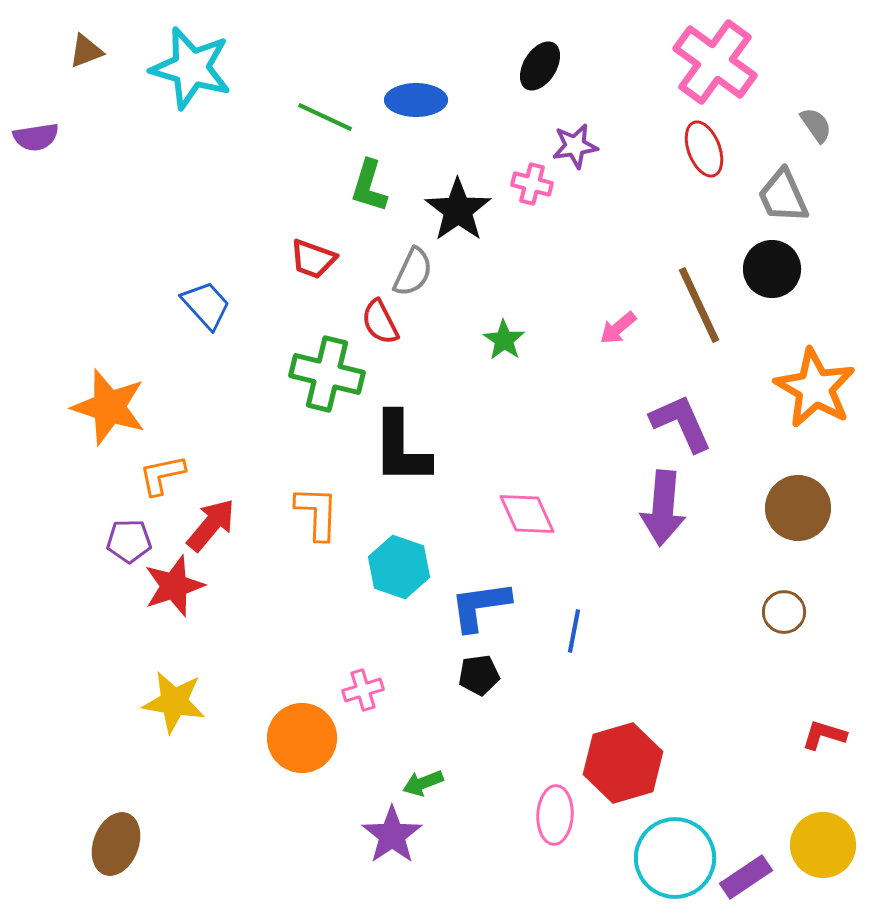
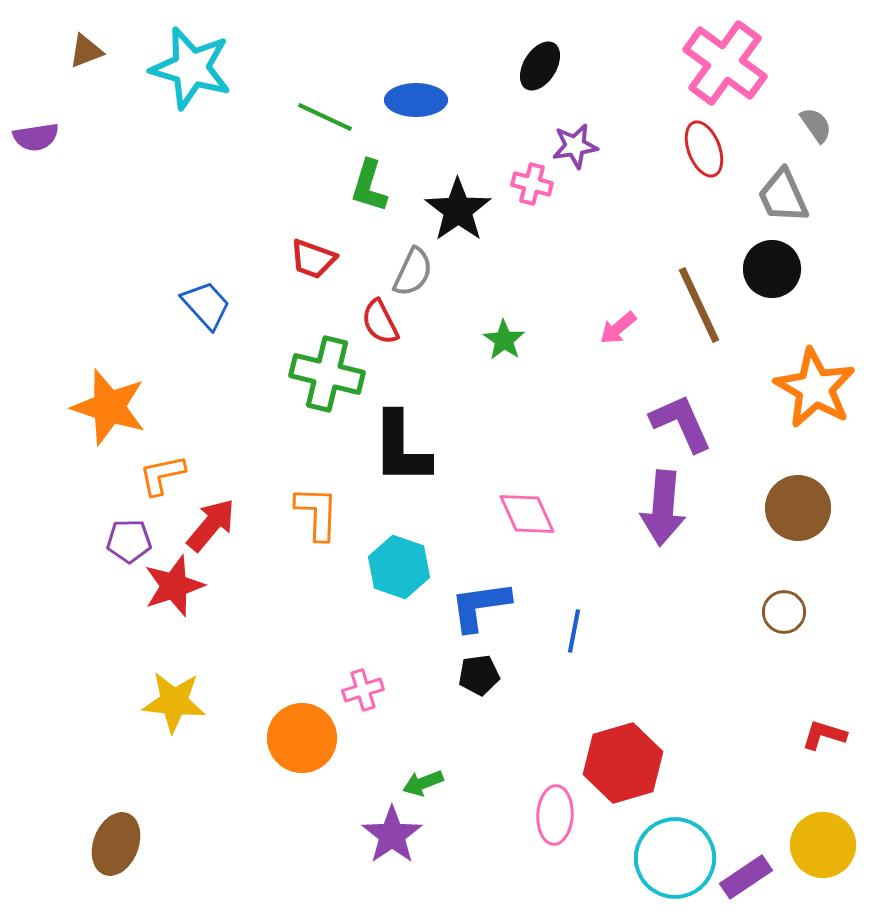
pink cross at (715, 62): moved 10 px right, 1 px down
yellow star at (174, 702): rotated 4 degrees counterclockwise
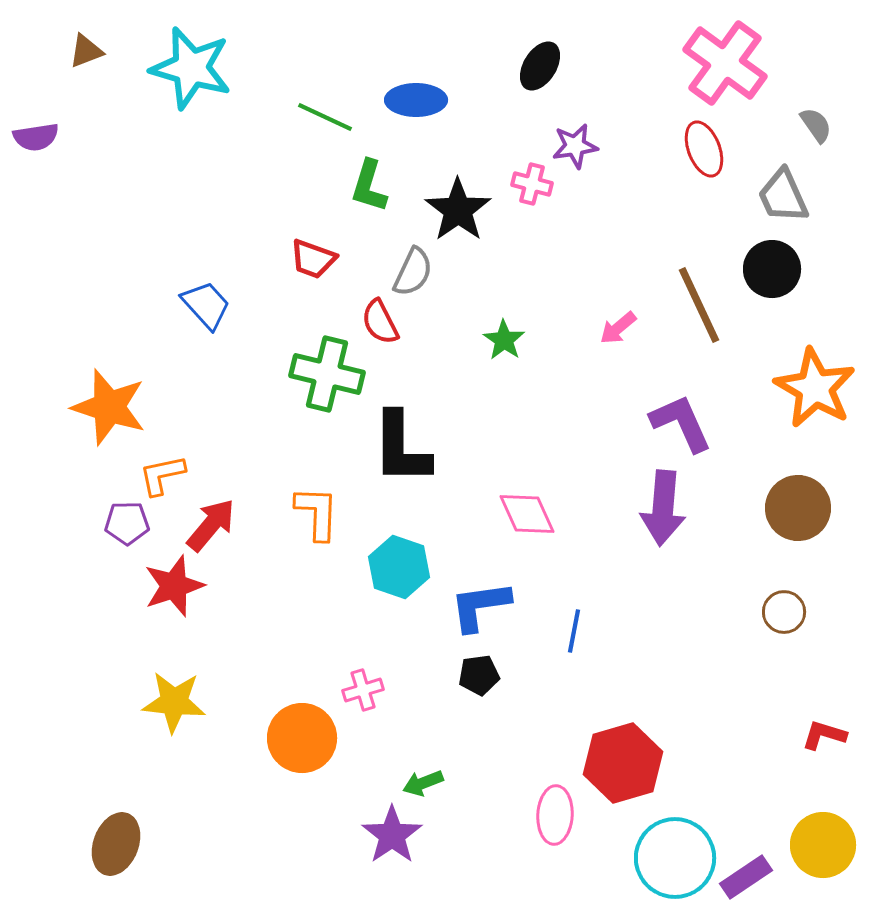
purple pentagon at (129, 541): moved 2 px left, 18 px up
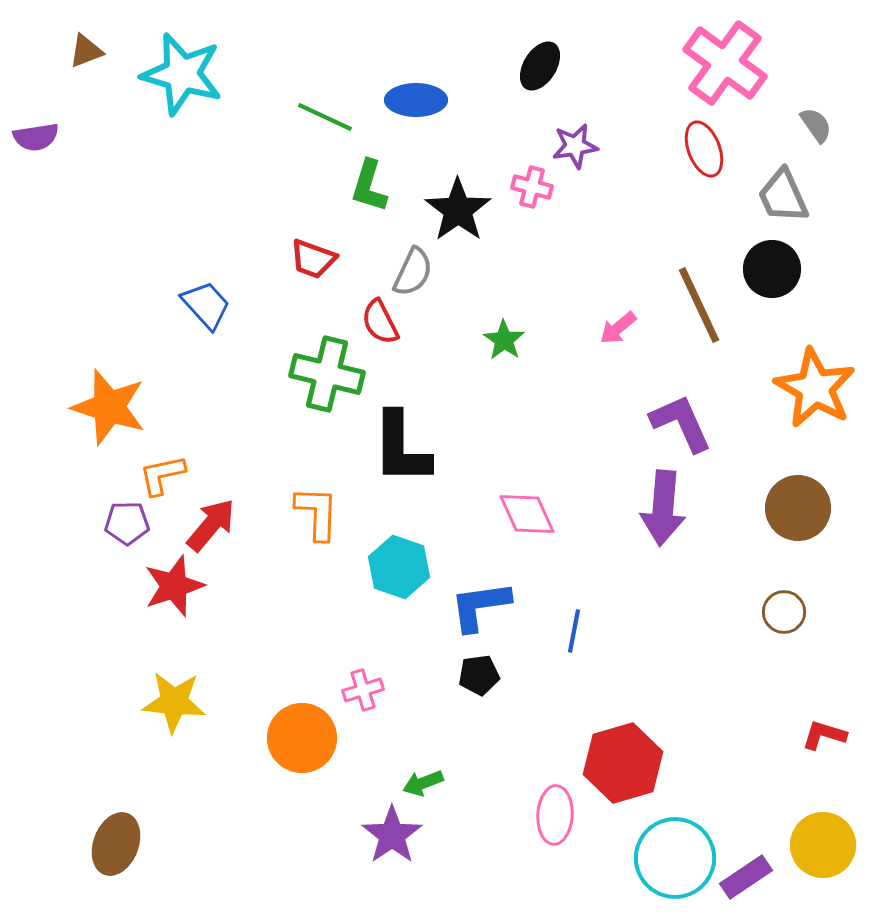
cyan star at (191, 68): moved 9 px left, 6 px down
pink cross at (532, 184): moved 3 px down
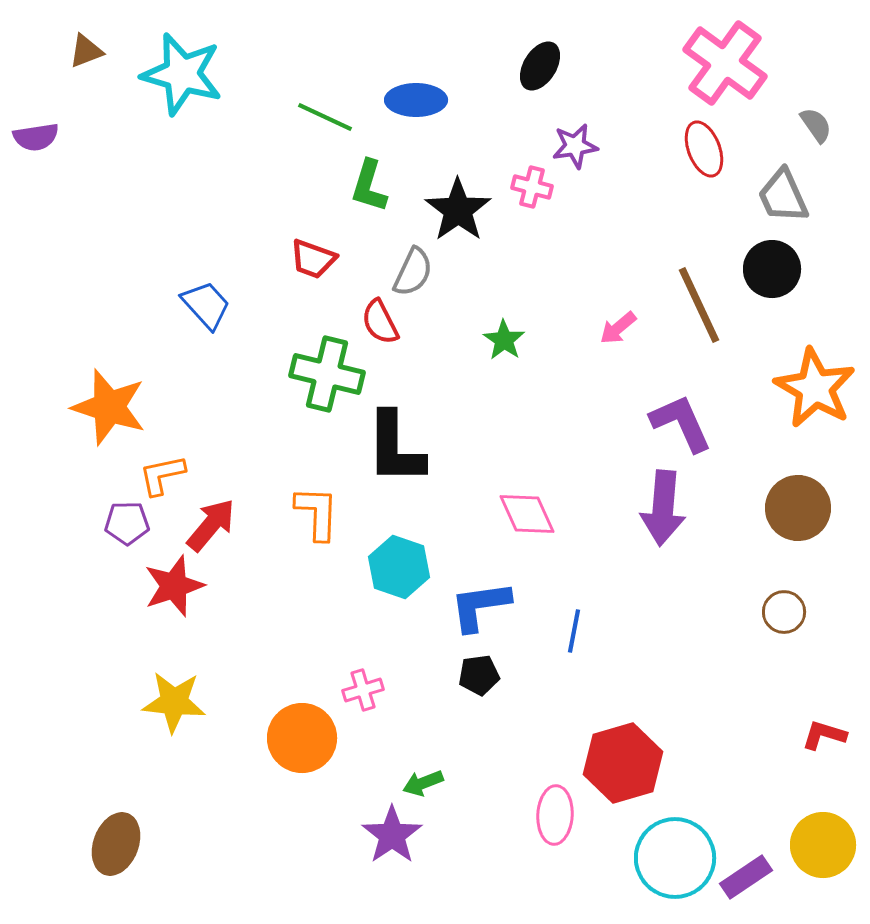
black L-shape at (401, 448): moved 6 px left
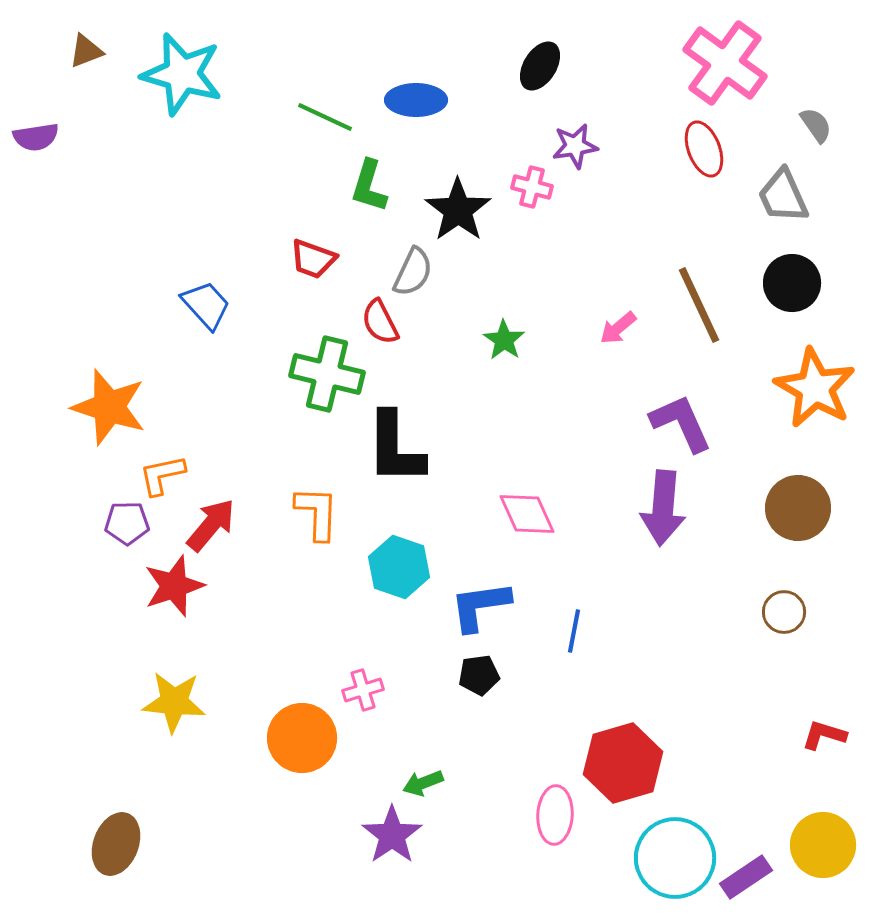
black circle at (772, 269): moved 20 px right, 14 px down
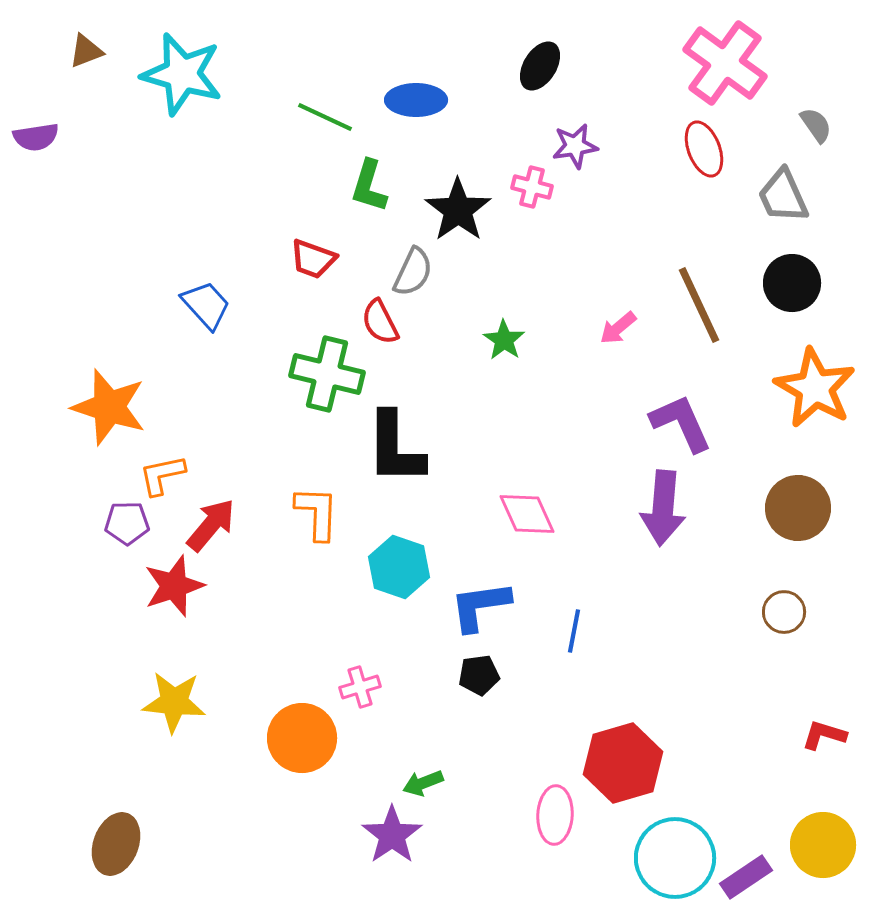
pink cross at (363, 690): moved 3 px left, 3 px up
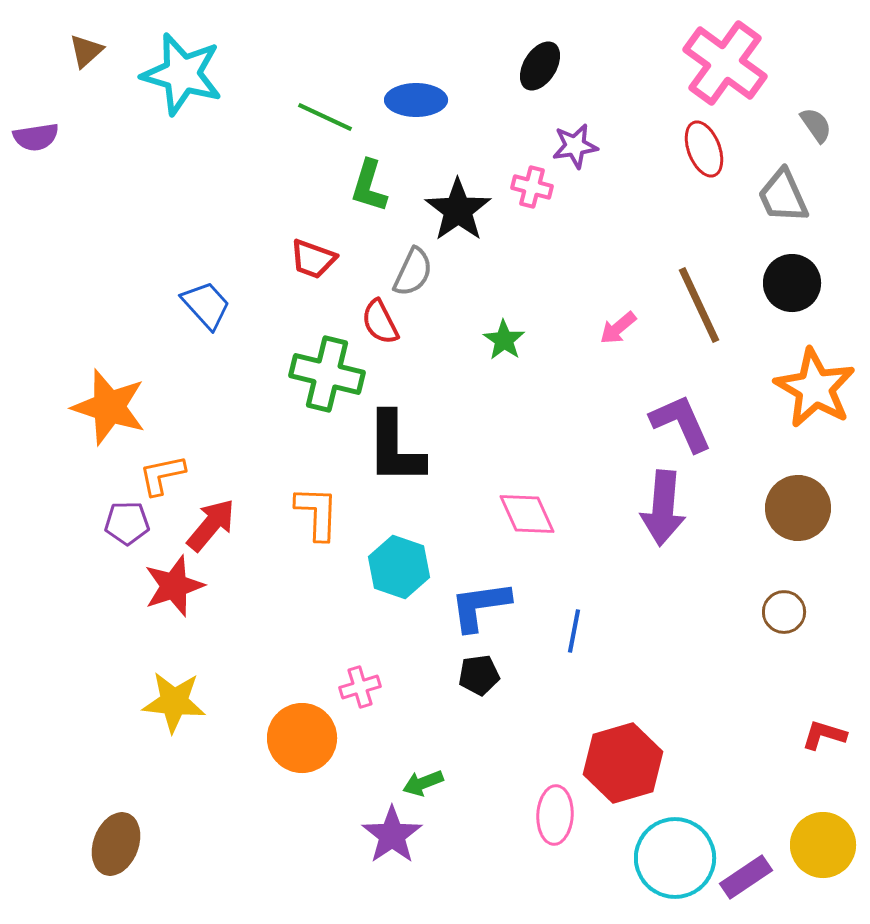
brown triangle at (86, 51): rotated 21 degrees counterclockwise
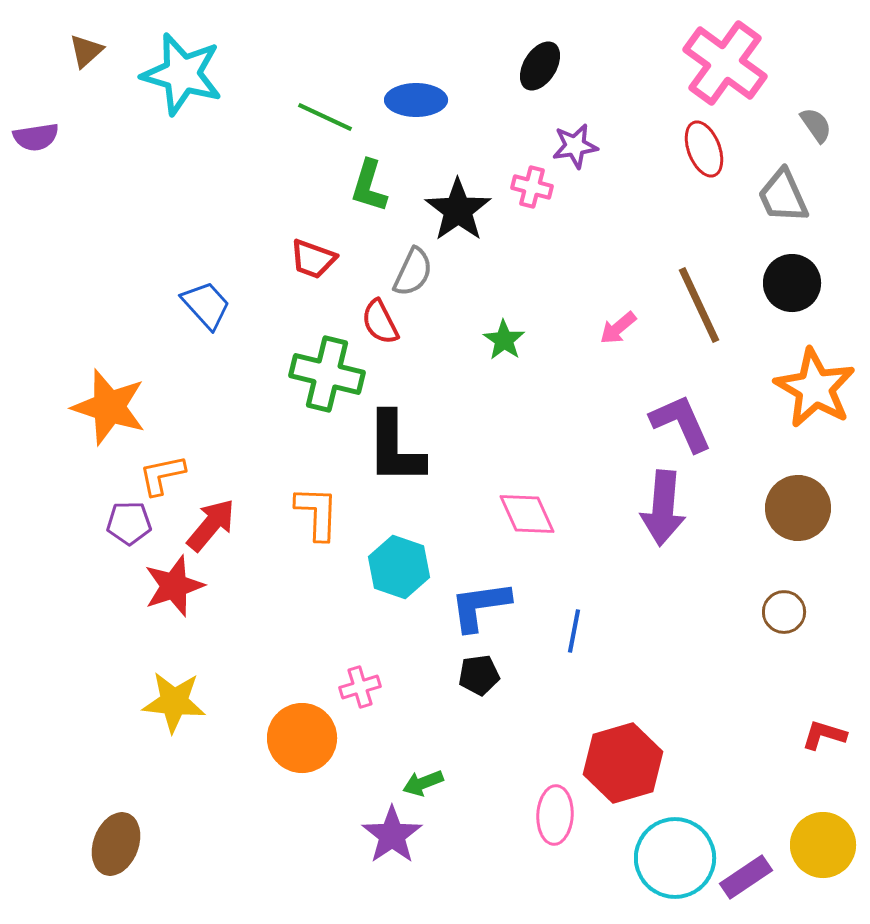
purple pentagon at (127, 523): moved 2 px right
